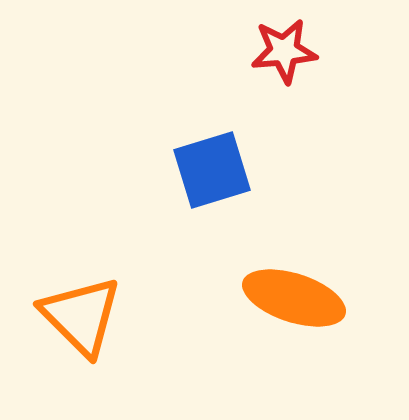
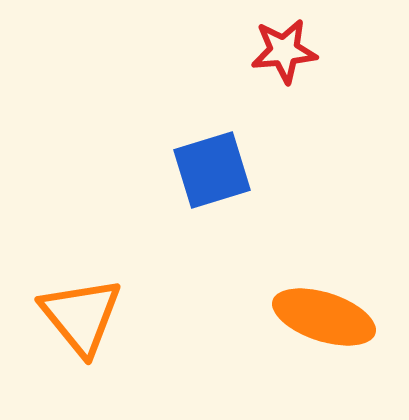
orange ellipse: moved 30 px right, 19 px down
orange triangle: rotated 6 degrees clockwise
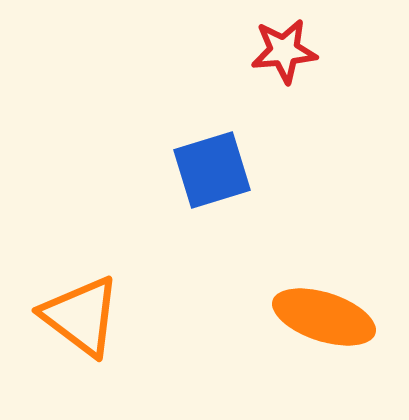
orange triangle: rotated 14 degrees counterclockwise
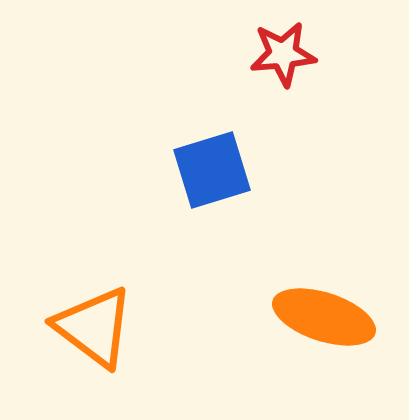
red star: moved 1 px left, 3 px down
orange triangle: moved 13 px right, 11 px down
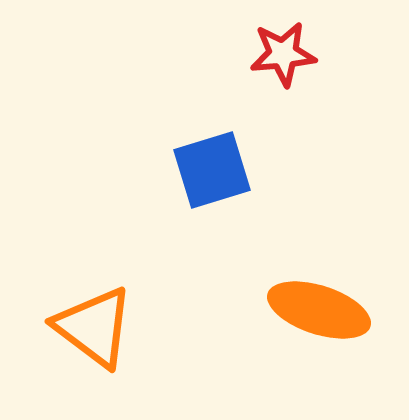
orange ellipse: moved 5 px left, 7 px up
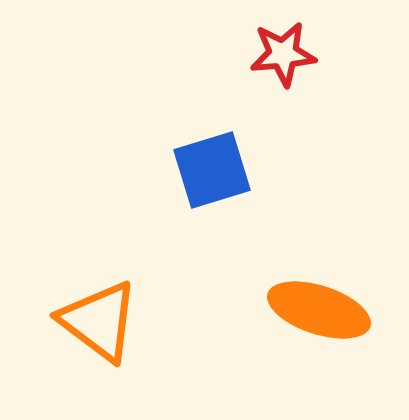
orange triangle: moved 5 px right, 6 px up
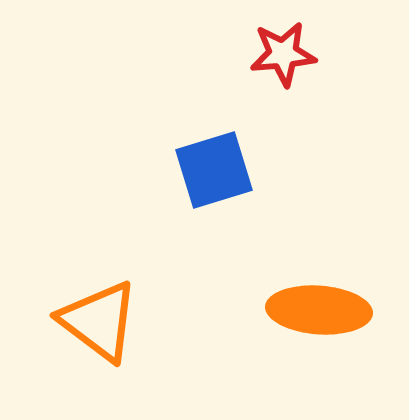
blue square: moved 2 px right
orange ellipse: rotated 14 degrees counterclockwise
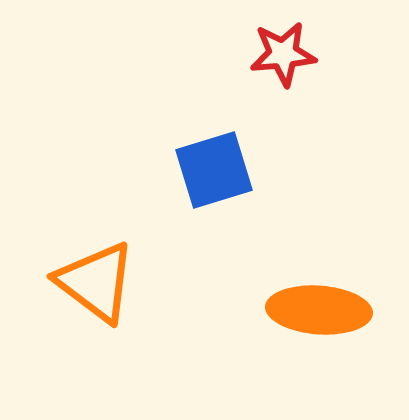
orange triangle: moved 3 px left, 39 px up
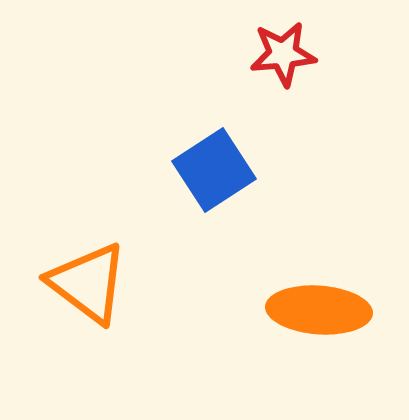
blue square: rotated 16 degrees counterclockwise
orange triangle: moved 8 px left, 1 px down
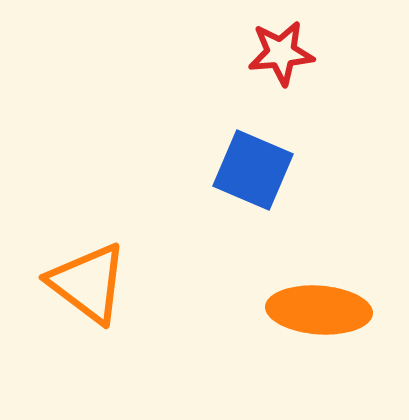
red star: moved 2 px left, 1 px up
blue square: moved 39 px right; rotated 34 degrees counterclockwise
